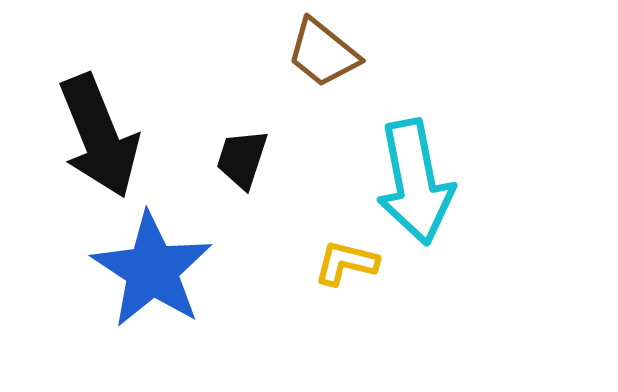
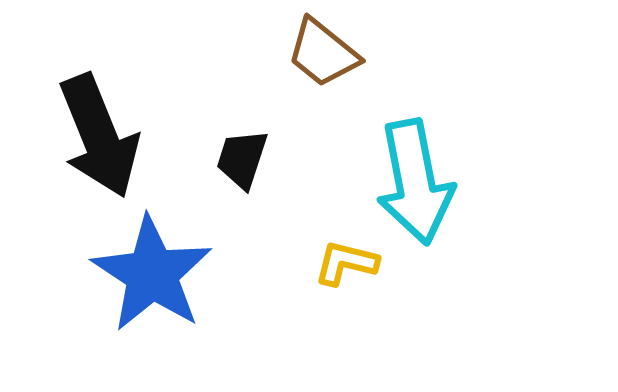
blue star: moved 4 px down
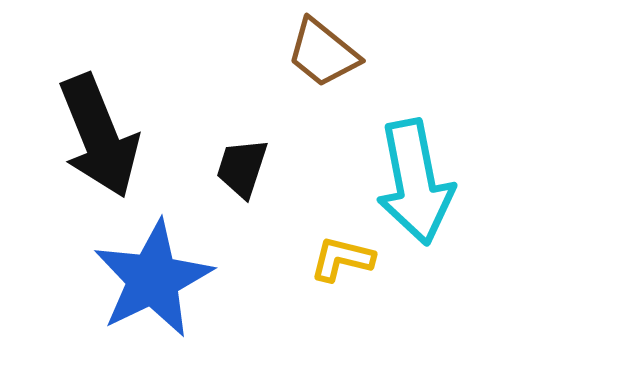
black trapezoid: moved 9 px down
yellow L-shape: moved 4 px left, 4 px up
blue star: moved 1 px right, 5 px down; rotated 13 degrees clockwise
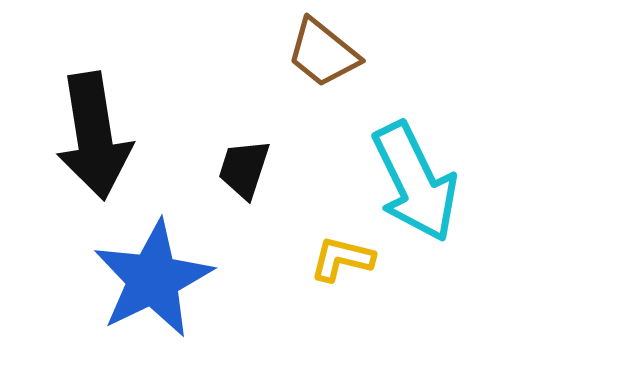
black arrow: moved 5 px left; rotated 13 degrees clockwise
black trapezoid: moved 2 px right, 1 px down
cyan arrow: rotated 15 degrees counterclockwise
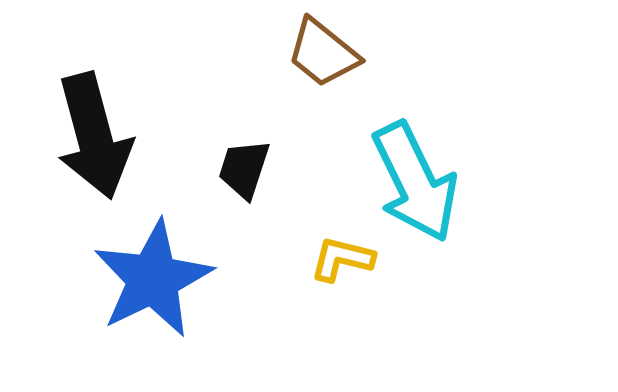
black arrow: rotated 6 degrees counterclockwise
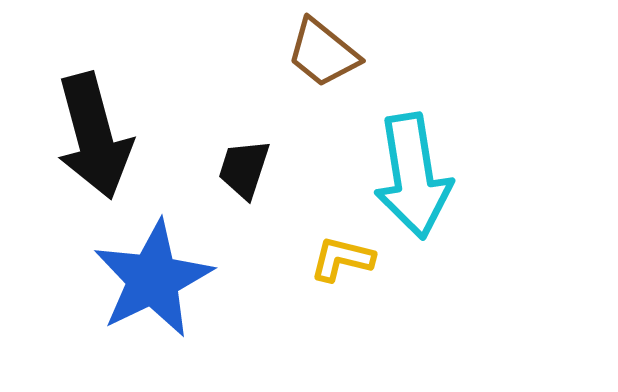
cyan arrow: moved 2 px left, 6 px up; rotated 17 degrees clockwise
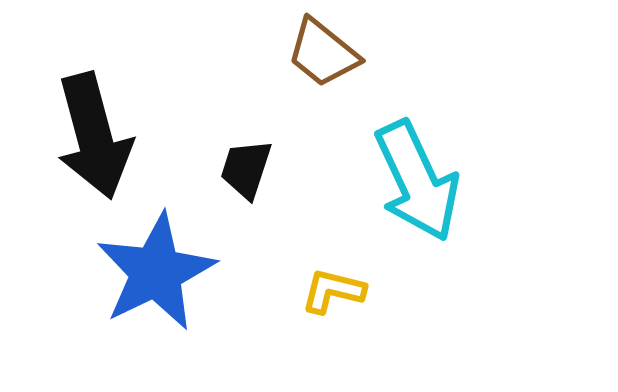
black trapezoid: moved 2 px right
cyan arrow: moved 4 px right, 5 px down; rotated 16 degrees counterclockwise
yellow L-shape: moved 9 px left, 32 px down
blue star: moved 3 px right, 7 px up
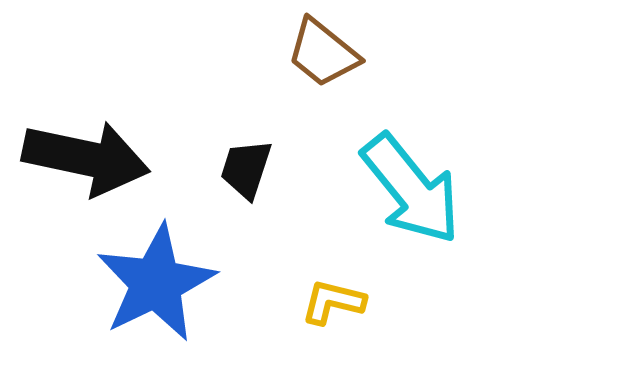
black arrow: moved 8 px left, 22 px down; rotated 63 degrees counterclockwise
cyan arrow: moved 6 px left, 8 px down; rotated 14 degrees counterclockwise
blue star: moved 11 px down
yellow L-shape: moved 11 px down
